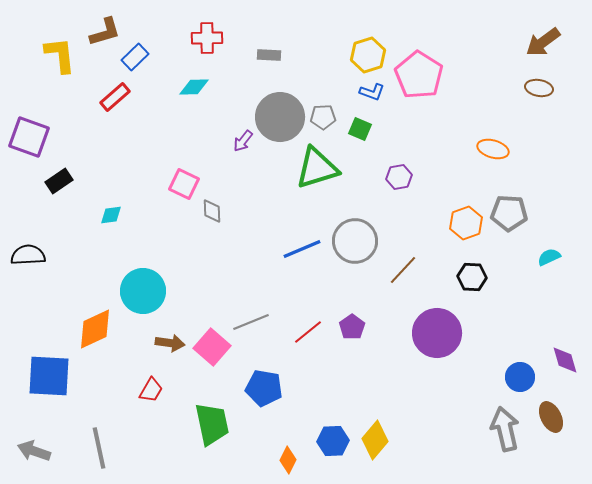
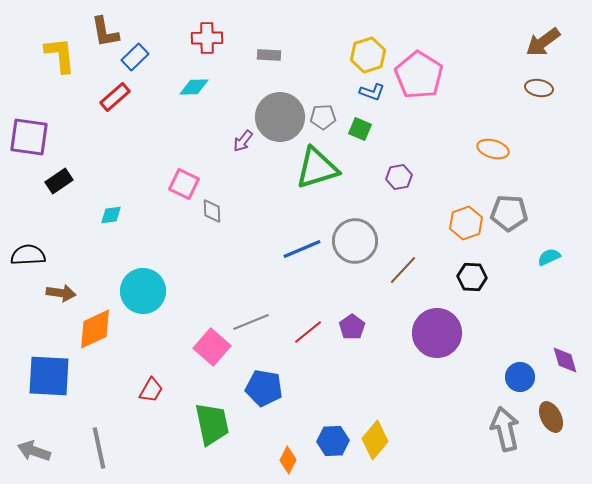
brown L-shape at (105, 32): rotated 96 degrees clockwise
purple square at (29, 137): rotated 12 degrees counterclockwise
brown arrow at (170, 343): moved 109 px left, 50 px up
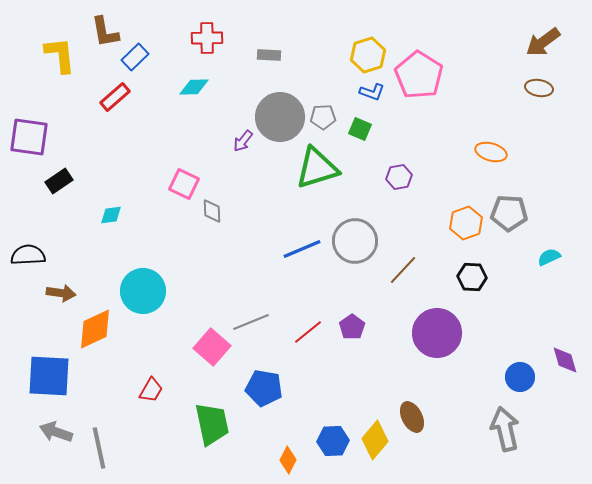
orange ellipse at (493, 149): moved 2 px left, 3 px down
brown ellipse at (551, 417): moved 139 px left
gray arrow at (34, 451): moved 22 px right, 19 px up
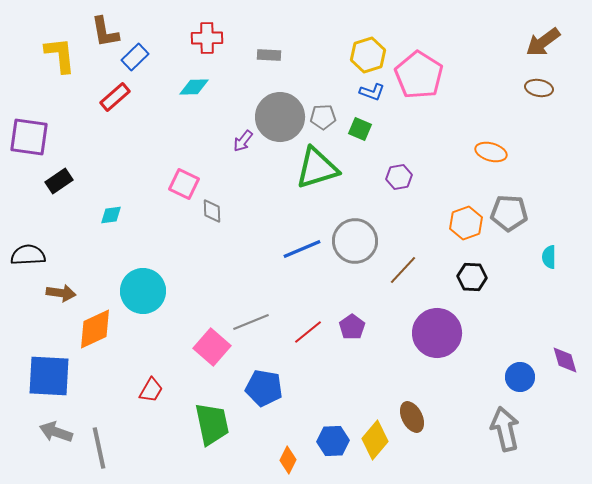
cyan semicircle at (549, 257): rotated 65 degrees counterclockwise
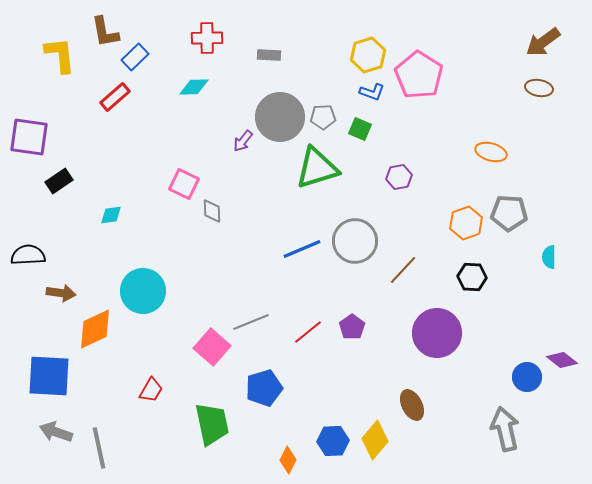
purple diamond at (565, 360): moved 3 px left; rotated 36 degrees counterclockwise
blue circle at (520, 377): moved 7 px right
blue pentagon at (264, 388): rotated 27 degrees counterclockwise
brown ellipse at (412, 417): moved 12 px up
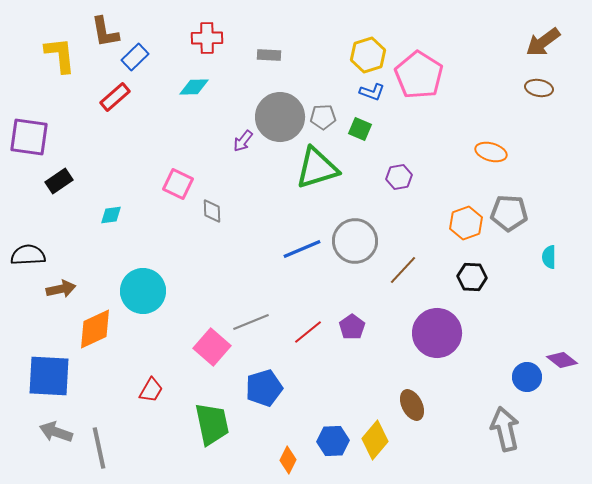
pink square at (184, 184): moved 6 px left
brown arrow at (61, 293): moved 4 px up; rotated 20 degrees counterclockwise
